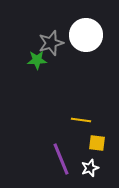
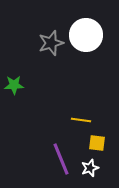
green star: moved 23 px left, 25 px down
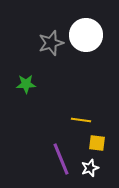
green star: moved 12 px right, 1 px up
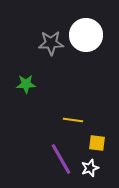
gray star: rotated 15 degrees clockwise
yellow line: moved 8 px left
purple line: rotated 8 degrees counterclockwise
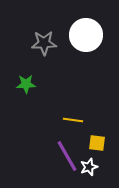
gray star: moved 7 px left
purple line: moved 6 px right, 3 px up
white star: moved 1 px left, 1 px up
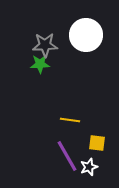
gray star: moved 1 px right, 2 px down
green star: moved 14 px right, 20 px up
yellow line: moved 3 px left
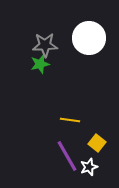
white circle: moved 3 px right, 3 px down
green star: rotated 12 degrees counterclockwise
yellow square: rotated 30 degrees clockwise
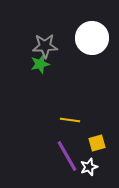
white circle: moved 3 px right
gray star: moved 1 px down
yellow square: rotated 36 degrees clockwise
